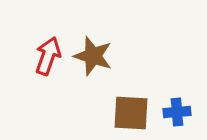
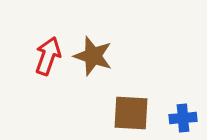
blue cross: moved 6 px right, 6 px down
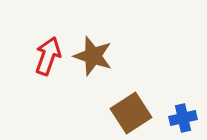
brown square: rotated 36 degrees counterclockwise
blue cross: rotated 8 degrees counterclockwise
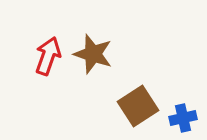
brown star: moved 2 px up
brown square: moved 7 px right, 7 px up
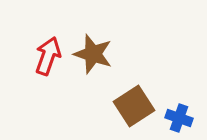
brown square: moved 4 px left
blue cross: moved 4 px left; rotated 32 degrees clockwise
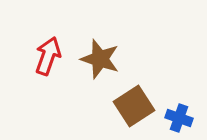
brown star: moved 7 px right, 5 px down
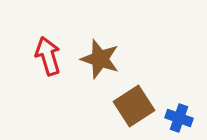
red arrow: rotated 36 degrees counterclockwise
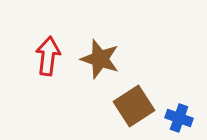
red arrow: rotated 24 degrees clockwise
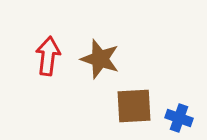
brown square: rotated 30 degrees clockwise
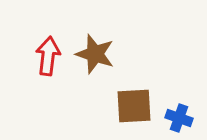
brown star: moved 5 px left, 5 px up
